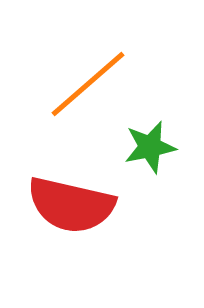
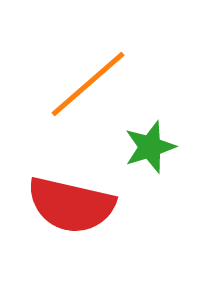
green star: rotated 6 degrees counterclockwise
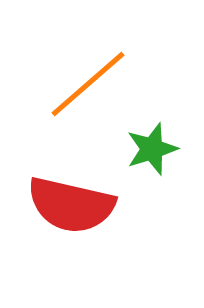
green star: moved 2 px right, 2 px down
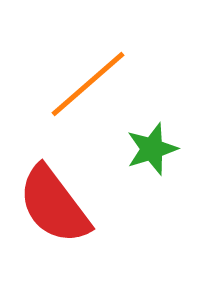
red semicircle: moved 17 px left; rotated 40 degrees clockwise
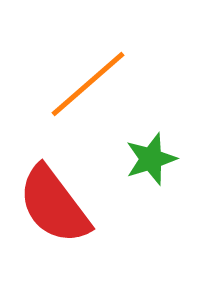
green star: moved 1 px left, 10 px down
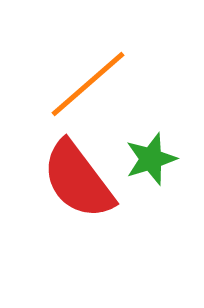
red semicircle: moved 24 px right, 25 px up
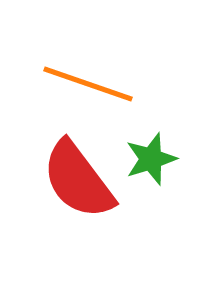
orange line: rotated 60 degrees clockwise
